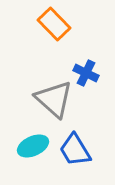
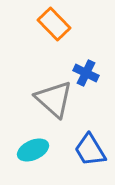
cyan ellipse: moved 4 px down
blue trapezoid: moved 15 px right
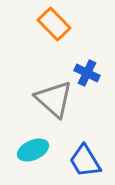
blue cross: moved 1 px right
blue trapezoid: moved 5 px left, 11 px down
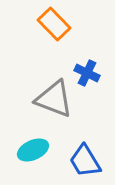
gray triangle: rotated 21 degrees counterclockwise
